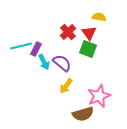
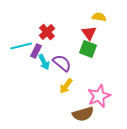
red cross: moved 21 px left
purple rectangle: moved 2 px down
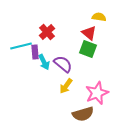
red triangle: rotated 14 degrees counterclockwise
purple rectangle: moved 1 px left, 1 px down; rotated 32 degrees counterclockwise
purple semicircle: moved 1 px right, 1 px down
pink star: moved 2 px left, 3 px up
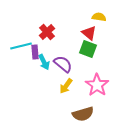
pink star: moved 8 px up; rotated 15 degrees counterclockwise
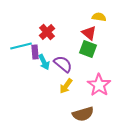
pink star: moved 2 px right
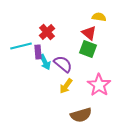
purple rectangle: moved 3 px right
cyan arrow: moved 1 px right
brown semicircle: moved 2 px left, 1 px down
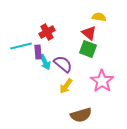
red cross: rotated 14 degrees clockwise
pink star: moved 3 px right, 4 px up
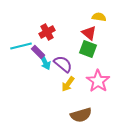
purple rectangle: rotated 40 degrees counterclockwise
pink star: moved 4 px left
yellow arrow: moved 2 px right, 2 px up
